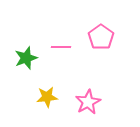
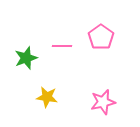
pink line: moved 1 px right, 1 px up
yellow star: rotated 15 degrees clockwise
pink star: moved 15 px right; rotated 15 degrees clockwise
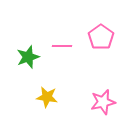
green star: moved 2 px right, 1 px up
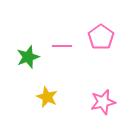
yellow star: rotated 15 degrees clockwise
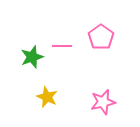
green star: moved 4 px right
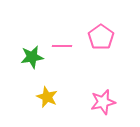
green star: rotated 10 degrees clockwise
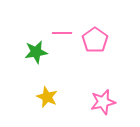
pink pentagon: moved 6 px left, 3 px down
pink line: moved 13 px up
green star: moved 4 px right, 5 px up
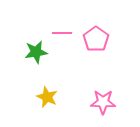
pink pentagon: moved 1 px right, 1 px up
pink star: rotated 15 degrees clockwise
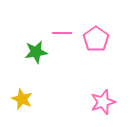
yellow star: moved 25 px left, 2 px down
pink star: rotated 20 degrees counterclockwise
